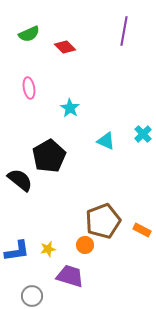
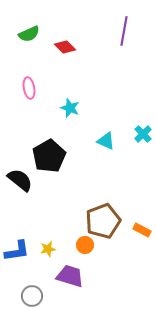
cyan star: rotated 12 degrees counterclockwise
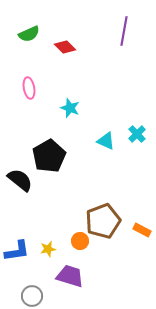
cyan cross: moved 6 px left
orange circle: moved 5 px left, 4 px up
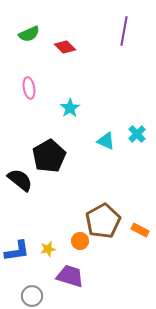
cyan star: rotated 18 degrees clockwise
brown pentagon: rotated 8 degrees counterclockwise
orange rectangle: moved 2 px left
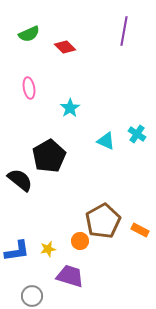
cyan cross: rotated 12 degrees counterclockwise
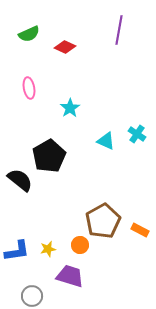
purple line: moved 5 px left, 1 px up
red diamond: rotated 20 degrees counterclockwise
orange circle: moved 4 px down
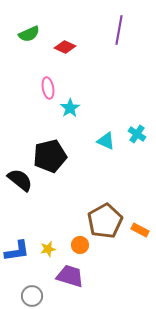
pink ellipse: moved 19 px right
black pentagon: moved 1 px right; rotated 16 degrees clockwise
brown pentagon: moved 2 px right
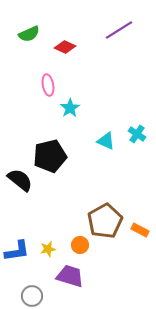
purple line: rotated 48 degrees clockwise
pink ellipse: moved 3 px up
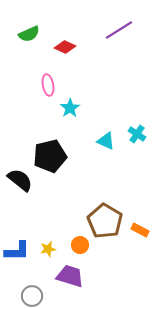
brown pentagon: rotated 12 degrees counterclockwise
blue L-shape: rotated 8 degrees clockwise
